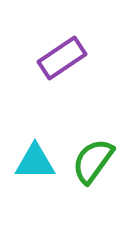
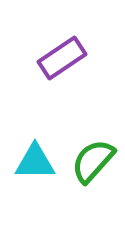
green semicircle: rotated 6 degrees clockwise
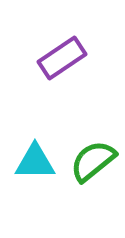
green semicircle: rotated 9 degrees clockwise
